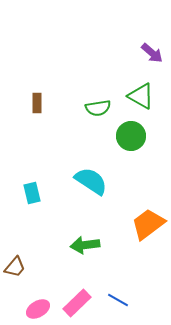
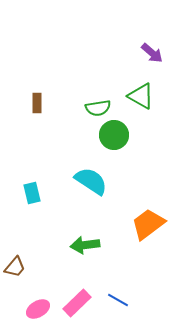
green circle: moved 17 px left, 1 px up
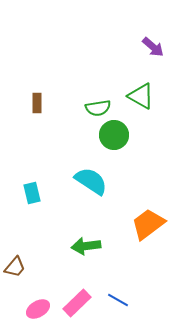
purple arrow: moved 1 px right, 6 px up
green arrow: moved 1 px right, 1 px down
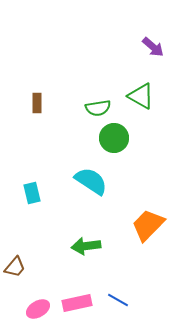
green circle: moved 3 px down
orange trapezoid: moved 1 px down; rotated 9 degrees counterclockwise
pink rectangle: rotated 32 degrees clockwise
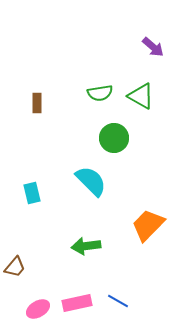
green semicircle: moved 2 px right, 15 px up
cyan semicircle: rotated 12 degrees clockwise
blue line: moved 1 px down
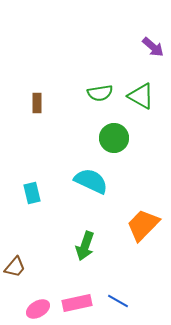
cyan semicircle: rotated 20 degrees counterclockwise
orange trapezoid: moved 5 px left
green arrow: moved 1 px left; rotated 64 degrees counterclockwise
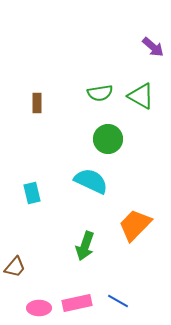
green circle: moved 6 px left, 1 px down
orange trapezoid: moved 8 px left
pink ellipse: moved 1 px right, 1 px up; rotated 30 degrees clockwise
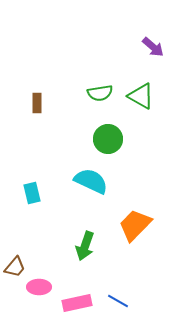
pink ellipse: moved 21 px up
